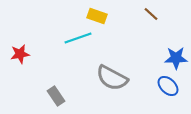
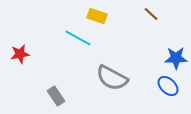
cyan line: rotated 48 degrees clockwise
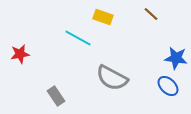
yellow rectangle: moved 6 px right, 1 px down
blue star: rotated 10 degrees clockwise
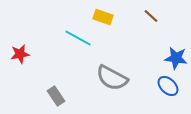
brown line: moved 2 px down
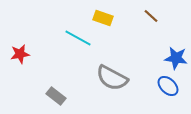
yellow rectangle: moved 1 px down
gray rectangle: rotated 18 degrees counterclockwise
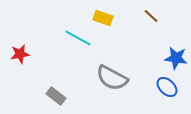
blue ellipse: moved 1 px left, 1 px down
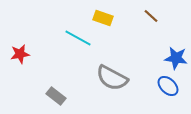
blue ellipse: moved 1 px right, 1 px up
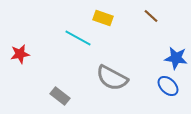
gray rectangle: moved 4 px right
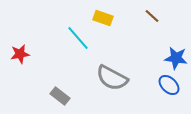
brown line: moved 1 px right
cyan line: rotated 20 degrees clockwise
blue ellipse: moved 1 px right, 1 px up
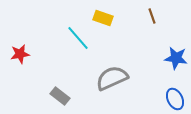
brown line: rotated 28 degrees clockwise
gray semicircle: rotated 128 degrees clockwise
blue ellipse: moved 6 px right, 14 px down; rotated 20 degrees clockwise
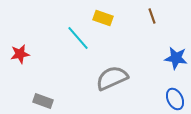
gray rectangle: moved 17 px left, 5 px down; rotated 18 degrees counterclockwise
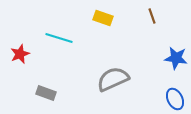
cyan line: moved 19 px left; rotated 32 degrees counterclockwise
red star: rotated 12 degrees counterclockwise
gray semicircle: moved 1 px right, 1 px down
gray rectangle: moved 3 px right, 8 px up
